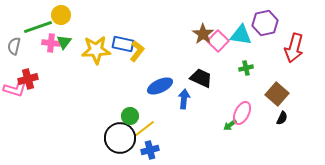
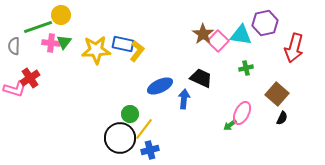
gray semicircle: rotated 12 degrees counterclockwise
red cross: moved 2 px right, 1 px up; rotated 18 degrees counterclockwise
green circle: moved 2 px up
yellow line: rotated 15 degrees counterclockwise
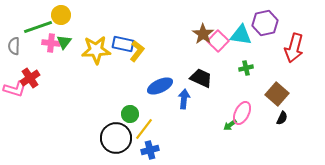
black circle: moved 4 px left
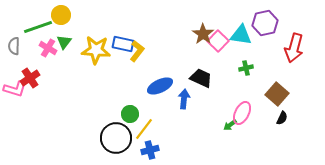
pink cross: moved 3 px left, 5 px down; rotated 24 degrees clockwise
yellow star: rotated 8 degrees clockwise
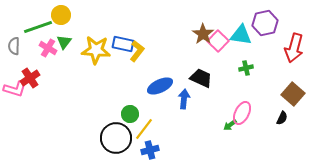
brown square: moved 16 px right
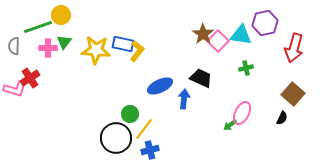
pink cross: rotated 30 degrees counterclockwise
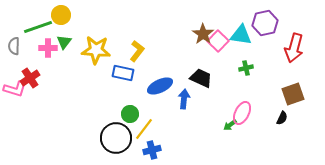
blue rectangle: moved 29 px down
brown square: rotated 30 degrees clockwise
blue cross: moved 2 px right
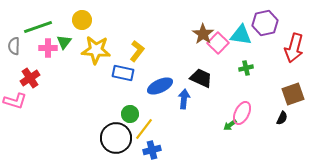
yellow circle: moved 21 px right, 5 px down
pink square: moved 2 px down
pink L-shape: moved 12 px down
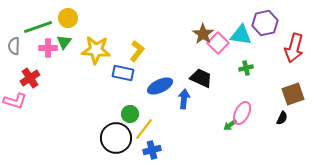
yellow circle: moved 14 px left, 2 px up
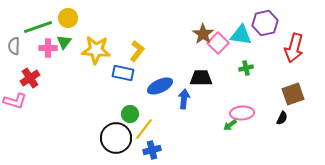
black trapezoid: rotated 25 degrees counterclockwise
pink ellipse: rotated 60 degrees clockwise
